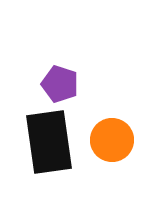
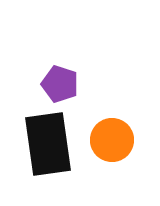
black rectangle: moved 1 px left, 2 px down
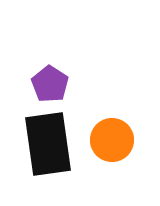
purple pentagon: moved 10 px left; rotated 15 degrees clockwise
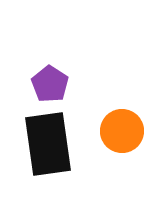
orange circle: moved 10 px right, 9 px up
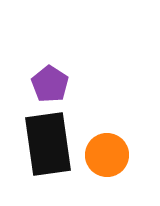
orange circle: moved 15 px left, 24 px down
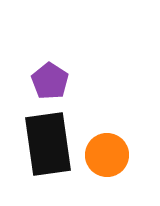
purple pentagon: moved 3 px up
